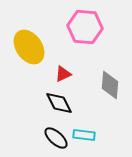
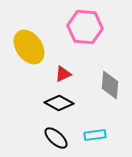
black diamond: rotated 36 degrees counterclockwise
cyan rectangle: moved 11 px right; rotated 15 degrees counterclockwise
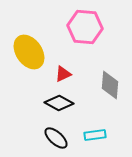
yellow ellipse: moved 5 px down
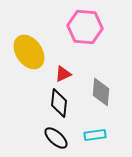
gray diamond: moved 9 px left, 7 px down
black diamond: rotated 68 degrees clockwise
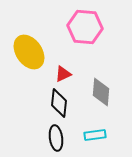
black ellipse: rotated 40 degrees clockwise
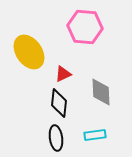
gray diamond: rotated 8 degrees counterclockwise
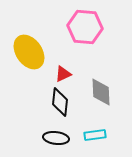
black diamond: moved 1 px right, 1 px up
black ellipse: rotated 75 degrees counterclockwise
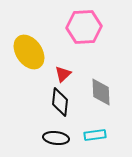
pink hexagon: moved 1 px left; rotated 8 degrees counterclockwise
red triangle: rotated 18 degrees counterclockwise
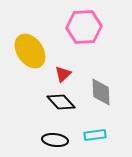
yellow ellipse: moved 1 px right, 1 px up
black diamond: moved 1 px right; rotated 48 degrees counterclockwise
black ellipse: moved 1 px left, 2 px down
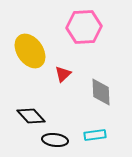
black diamond: moved 30 px left, 14 px down
